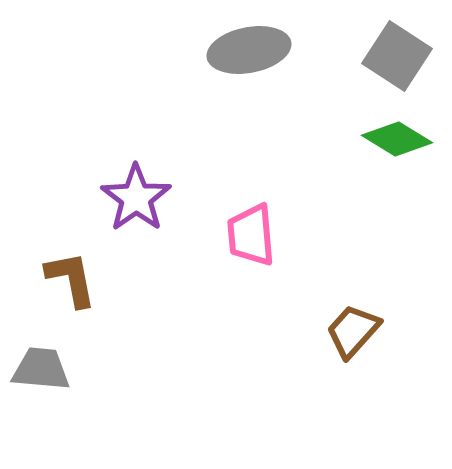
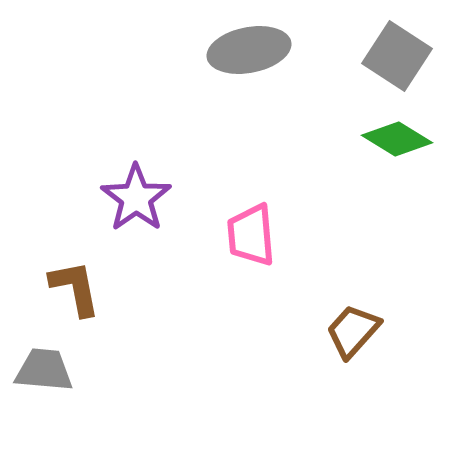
brown L-shape: moved 4 px right, 9 px down
gray trapezoid: moved 3 px right, 1 px down
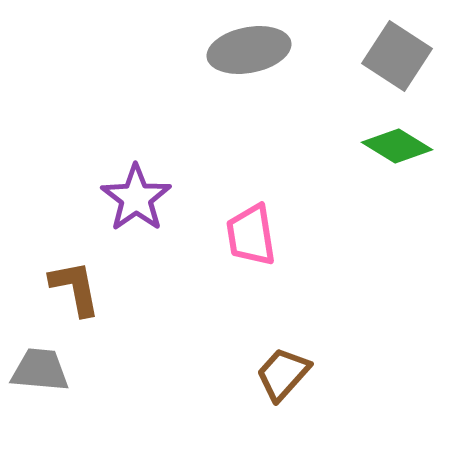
green diamond: moved 7 px down
pink trapezoid: rotated 4 degrees counterclockwise
brown trapezoid: moved 70 px left, 43 px down
gray trapezoid: moved 4 px left
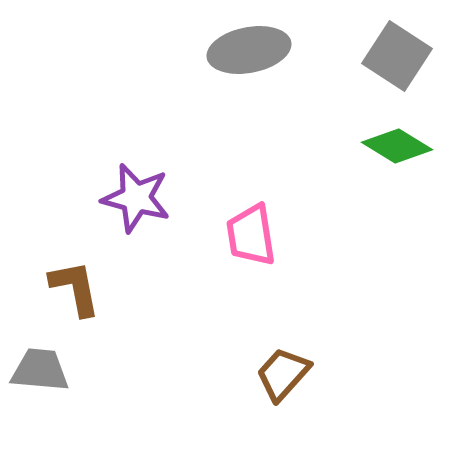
purple star: rotated 22 degrees counterclockwise
